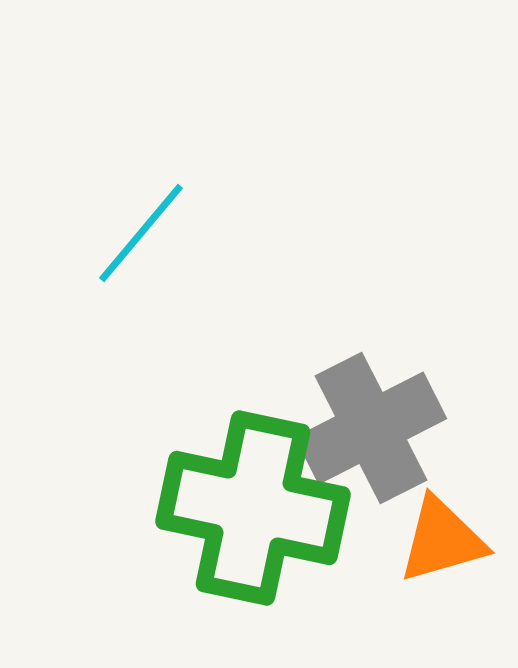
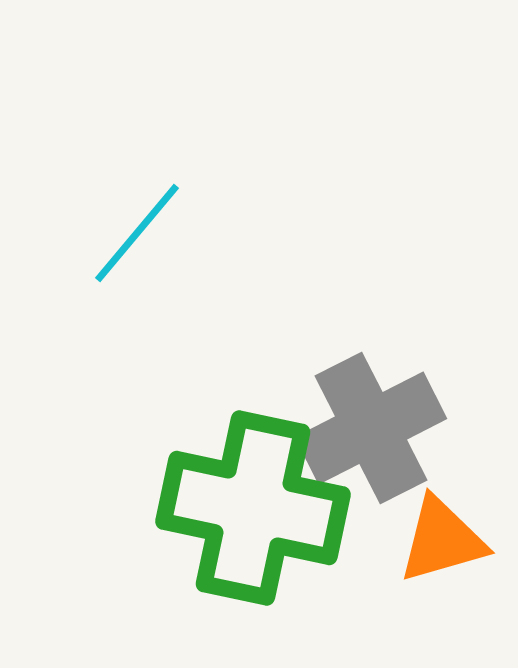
cyan line: moved 4 px left
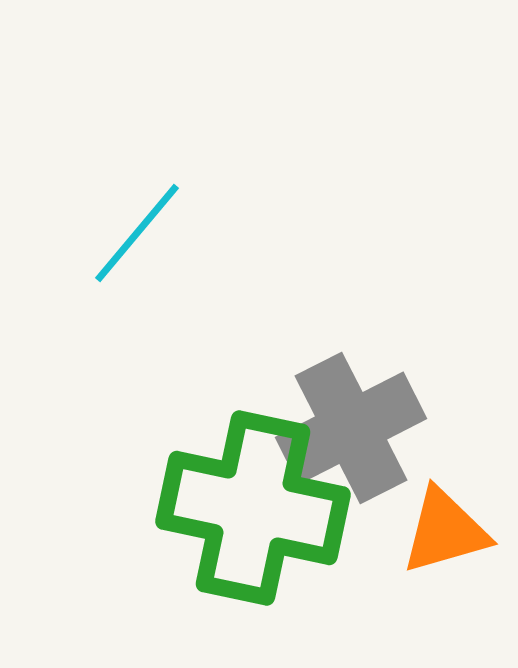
gray cross: moved 20 px left
orange triangle: moved 3 px right, 9 px up
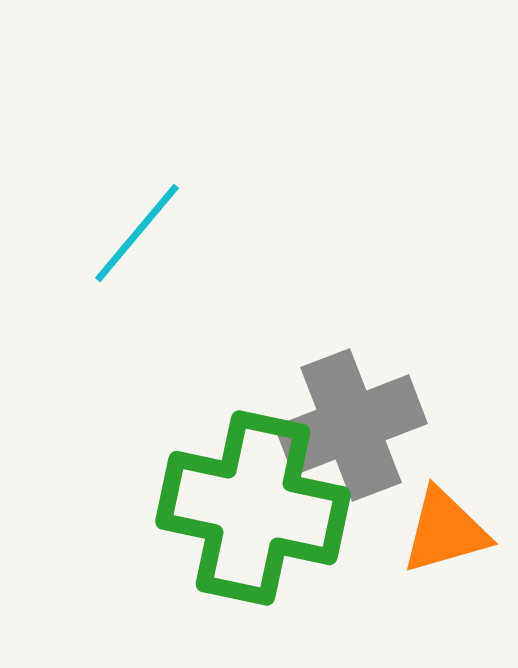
gray cross: moved 3 px up; rotated 6 degrees clockwise
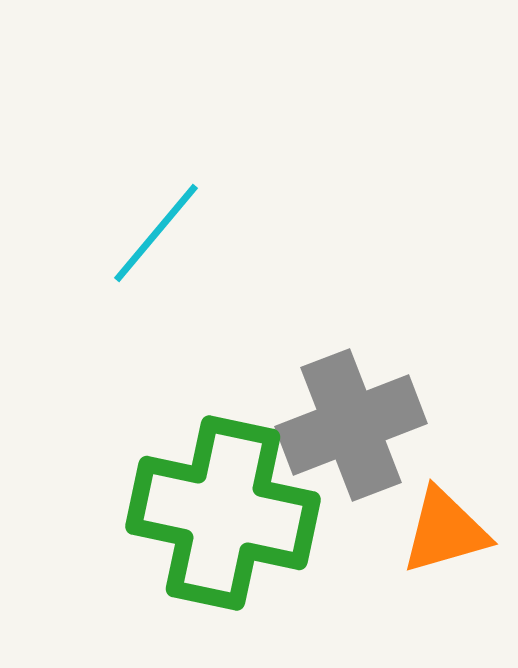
cyan line: moved 19 px right
green cross: moved 30 px left, 5 px down
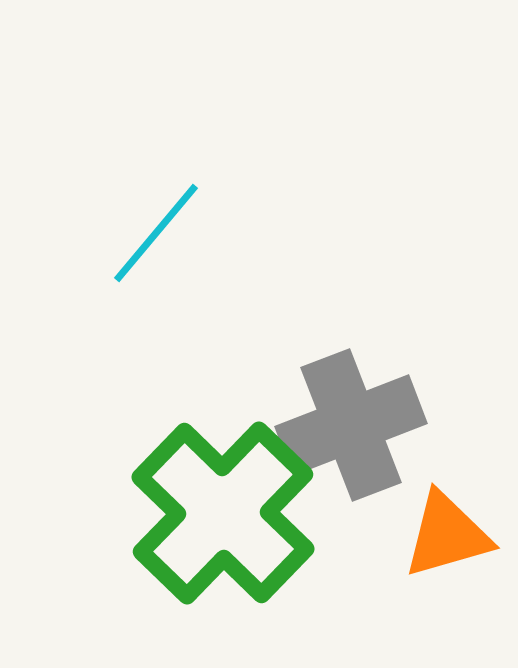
green cross: rotated 32 degrees clockwise
orange triangle: moved 2 px right, 4 px down
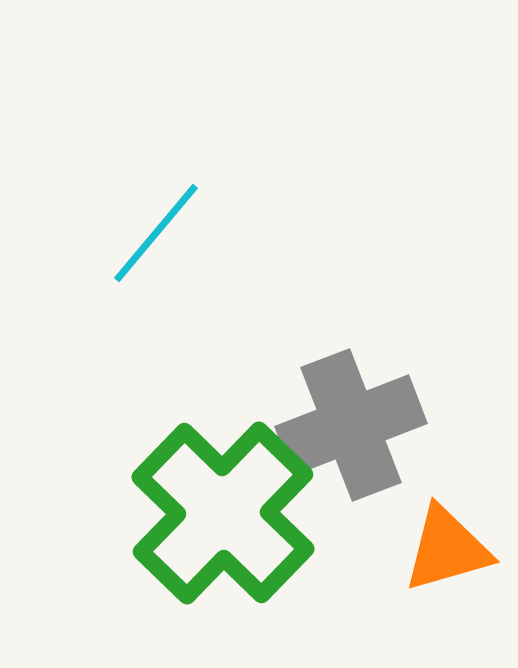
orange triangle: moved 14 px down
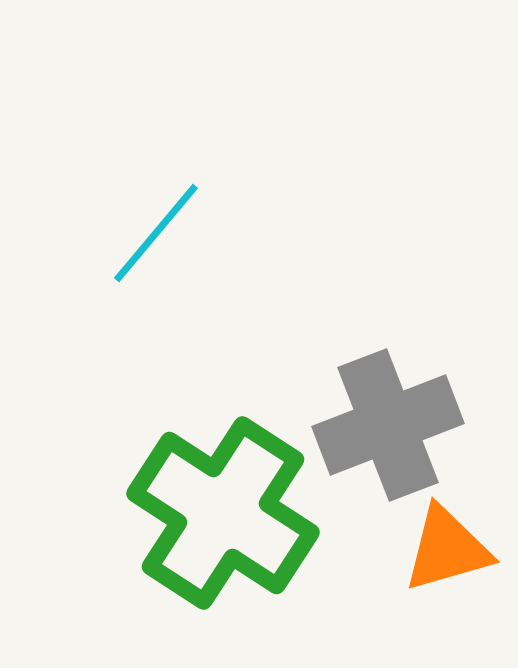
gray cross: moved 37 px right
green cross: rotated 11 degrees counterclockwise
